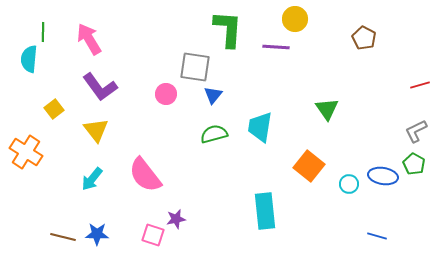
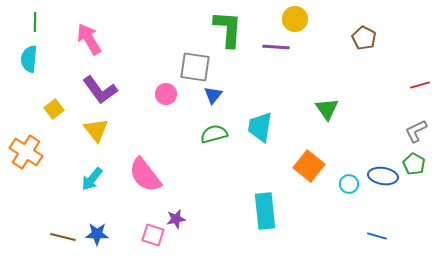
green line: moved 8 px left, 10 px up
purple L-shape: moved 3 px down
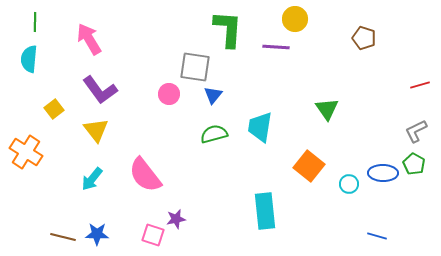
brown pentagon: rotated 10 degrees counterclockwise
pink circle: moved 3 px right
blue ellipse: moved 3 px up; rotated 8 degrees counterclockwise
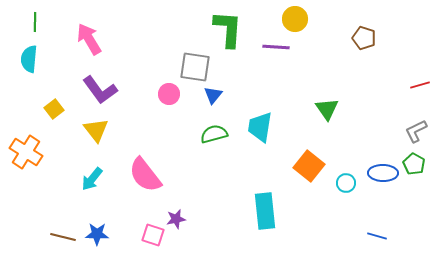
cyan circle: moved 3 px left, 1 px up
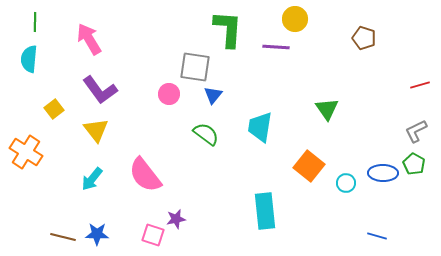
green semicircle: moved 8 px left; rotated 52 degrees clockwise
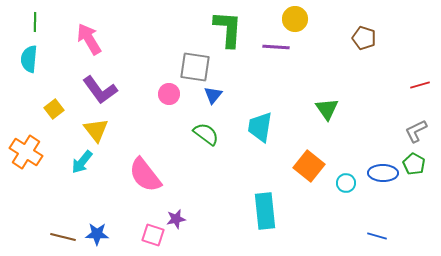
cyan arrow: moved 10 px left, 17 px up
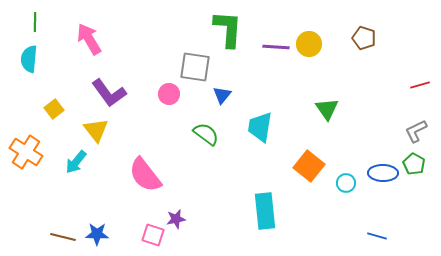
yellow circle: moved 14 px right, 25 px down
purple L-shape: moved 9 px right, 3 px down
blue triangle: moved 9 px right
cyan arrow: moved 6 px left
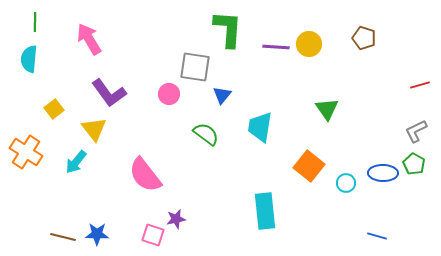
yellow triangle: moved 2 px left, 1 px up
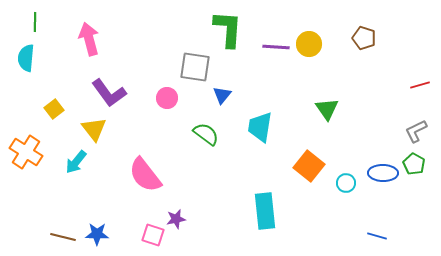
pink arrow: rotated 16 degrees clockwise
cyan semicircle: moved 3 px left, 1 px up
pink circle: moved 2 px left, 4 px down
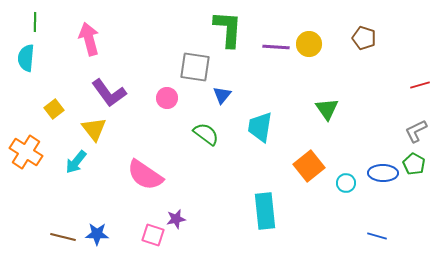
orange square: rotated 12 degrees clockwise
pink semicircle: rotated 18 degrees counterclockwise
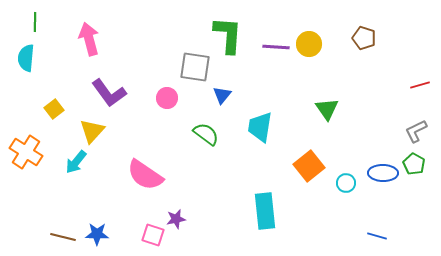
green L-shape: moved 6 px down
yellow triangle: moved 2 px left, 2 px down; rotated 20 degrees clockwise
